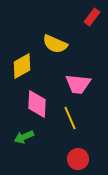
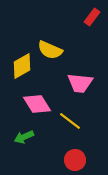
yellow semicircle: moved 5 px left, 6 px down
pink trapezoid: moved 2 px right, 1 px up
pink diamond: rotated 36 degrees counterclockwise
yellow line: moved 3 px down; rotated 30 degrees counterclockwise
red circle: moved 3 px left, 1 px down
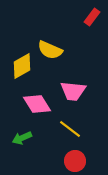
pink trapezoid: moved 7 px left, 8 px down
yellow line: moved 8 px down
green arrow: moved 2 px left, 1 px down
red circle: moved 1 px down
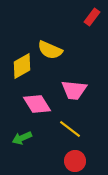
pink trapezoid: moved 1 px right, 1 px up
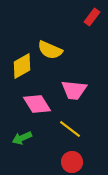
red circle: moved 3 px left, 1 px down
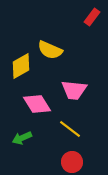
yellow diamond: moved 1 px left
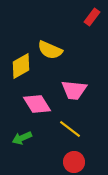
red circle: moved 2 px right
